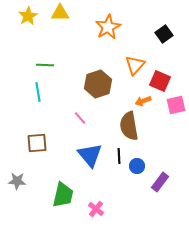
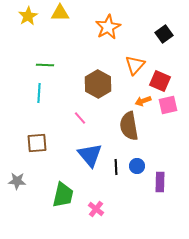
brown hexagon: rotated 12 degrees counterclockwise
cyan line: moved 1 px right, 1 px down; rotated 12 degrees clockwise
pink square: moved 8 px left
black line: moved 3 px left, 11 px down
purple rectangle: rotated 36 degrees counterclockwise
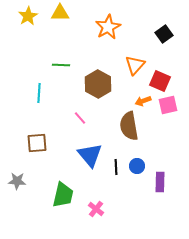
green line: moved 16 px right
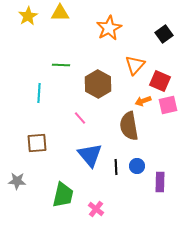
orange star: moved 1 px right, 1 px down
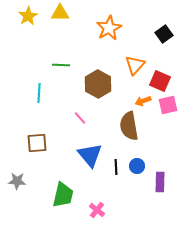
pink cross: moved 1 px right, 1 px down
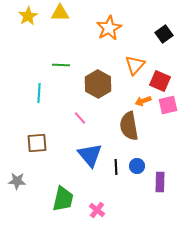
green trapezoid: moved 4 px down
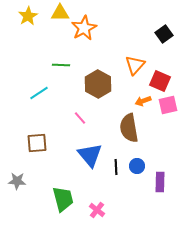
orange star: moved 25 px left
cyan line: rotated 54 degrees clockwise
brown semicircle: moved 2 px down
green trapezoid: rotated 28 degrees counterclockwise
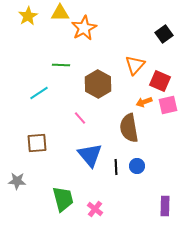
orange arrow: moved 1 px right, 1 px down
purple rectangle: moved 5 px right, 24 px down
pink cross: moved 2 px left, 1 px up
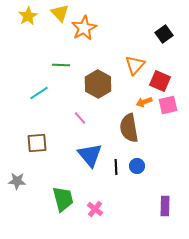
yellow triangle: rotated 48 degrees clockwise
